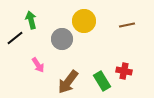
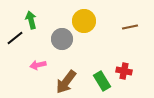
brown line: moved 3 px right, 2 px down
pink arrow: rotated 112 degrees clockwise
brown arrow: moved 2 px left
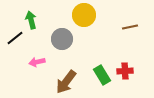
yellow circle: moved 6 px up
pink arrow: moved 1 px left, 3 px up
red cross: moved 1 px right; rotated 14 degrees counterclockwise
green rectangle: moved 6 px up
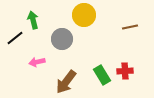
green arrow: moved 2 px right
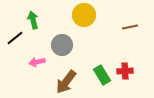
gray circle: moved 6 px down
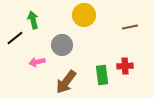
red cross: moved 5 px up
green rectangle: rotated 24 degrees clockwise
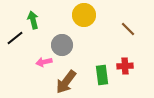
brown line: moved 2 px left, 2 px down; rotated 56 degrees clockwise
pink arrow: moved 7 px right
